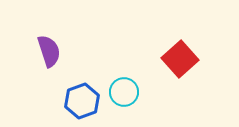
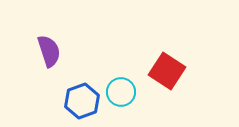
red square: moved 13 px left, 12 px down; rotated 15 degrees counterclockwise
cyan circle: moved 3 px left
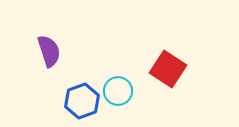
red square: moved 1 px right, 2 px up
cyan circle: moved 3 px left, 1 px up
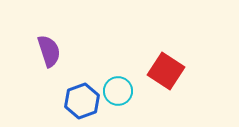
red square: moved 2 px left, 2 px down
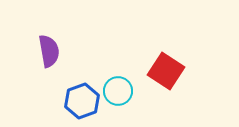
purple semicircle: rotated 8 degrees clockwise
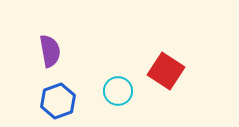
purple semicircle: moved 1 px right
blue hexagon: moved 24 px left
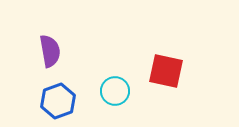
red square: rotated 21 degrees counterclockwise
cyan circle: moved 3 px left
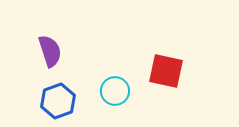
purple semicircle: rotated 8 degrees counterclockwise
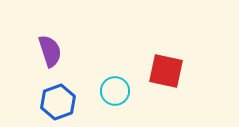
blue hexagon: moved 1 px down
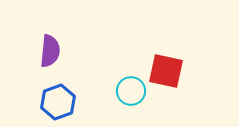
purple semicircle: rotated 24 degrees clockwise
cyan circle: moved 16 px right
